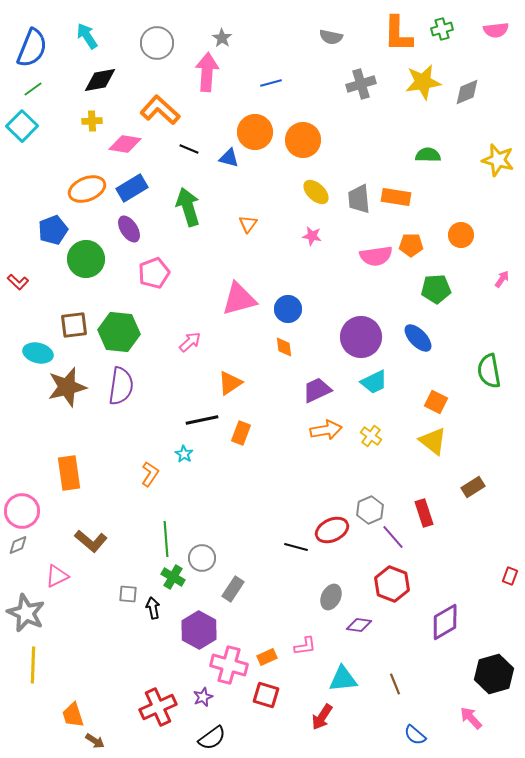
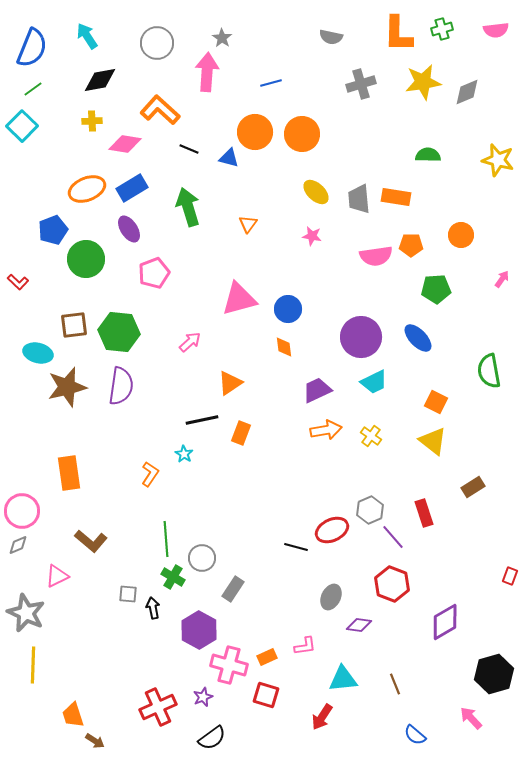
orange circle at (303, 140): moved 1 px left, 6 px up
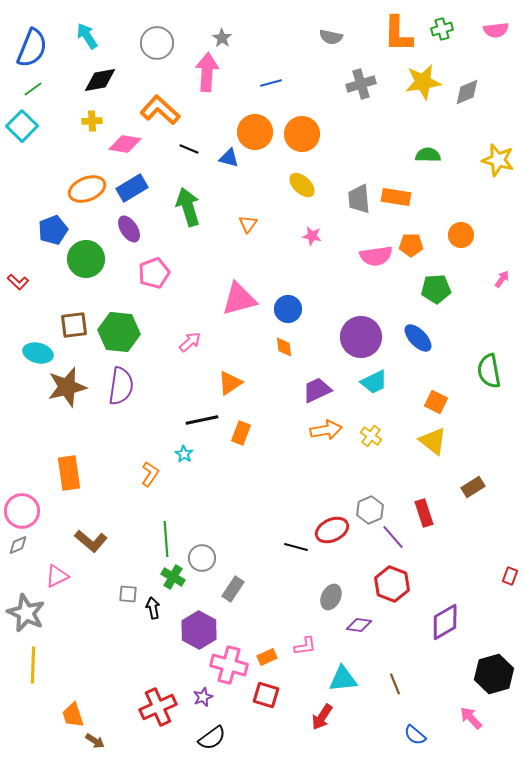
yellow ellipse at (316, 192): moved 14 px left, 7 px up
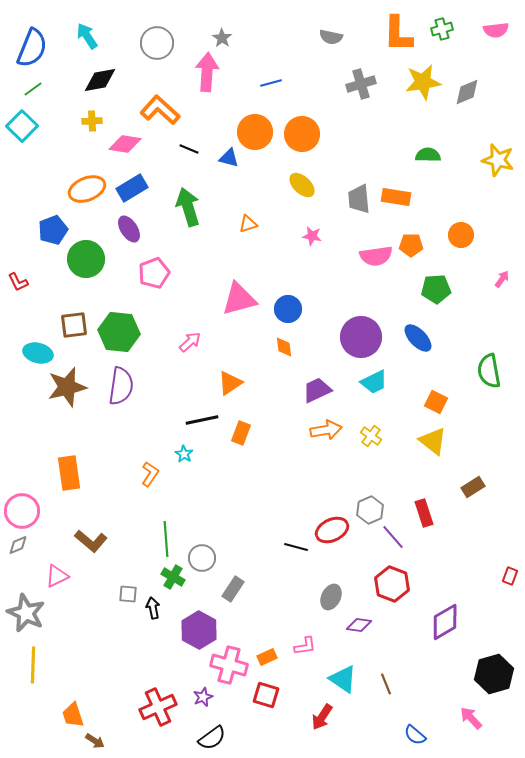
orange triangle at (248, 224): rotated 36 degrees clockwise
red L-shape at (18, 282): rotated 20 degrees clockwise
cyan triangle at (343, 679): rotated 40 degrees clockwise
brown line at (395, 684): moved 9 px left
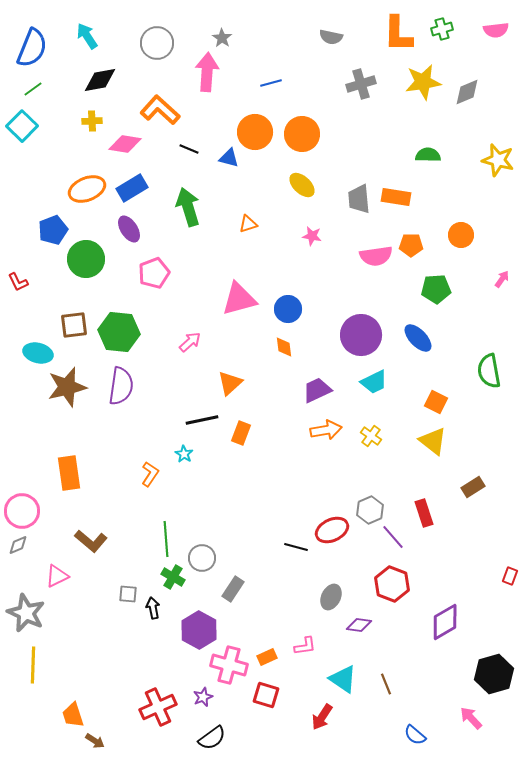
purple circle at (361, 337): moved 2 px up
orange triangle at (230, 383): rotated 8 degrees counterclockwise
